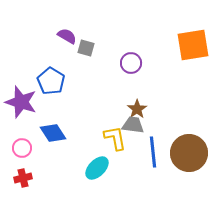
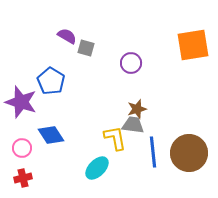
brown star: rotated 18 degrees clockwise
blue diamond: moved 2 px left, 2 px down
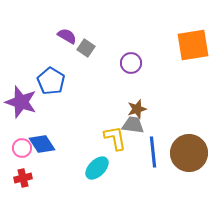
gray square: rotated 18 degrees clockwise
blue diamond: moved 9 px left, 9 px down
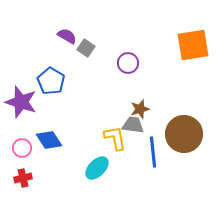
purple circle: moved 3 px left
brown star: moved 3 px right
blue diamond: moved 7 px right, 4 px up
brown circle: moved 5 px left, 19 px up
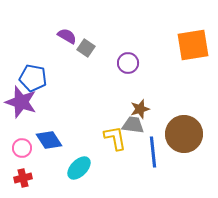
blue pentagon: moved 18 px left, 3 px up; rotated 20 degrees counterclockwise
cyan ellipse: moved 18 px left
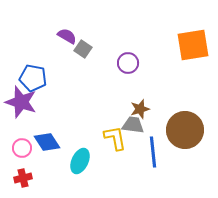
gray square: moved 3 px left, 1 px down
brown circle: moved 1 px right, 4 px up
blue diamond: moved 2 px left, 2 px down
cyan ellipse: moved 1 px right, 7 px up; rotated 20 degrees counterclockwise
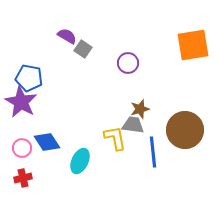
blue pentagon: moved 4 px left
purple star: rotated 12 degrees clockwise
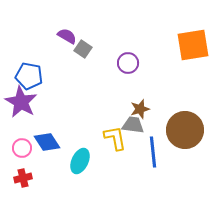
blue pentagon: moved 2 px up
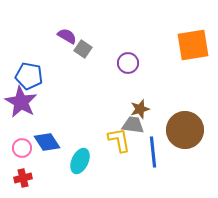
yellow L-shape: moved 4 px right, 2 px down
